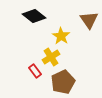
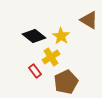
black diamond: moved 20 px down
brown triangle: rotated 24 degrees counterclockwise
brown pentagon: moved 3 px right
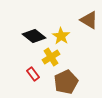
red rectangle: moved 2 px left, 3 px down
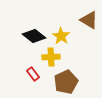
yellow cross: rotated 30 degrees clockwise
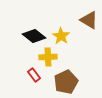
yellow cross: moved 3 px left
red rectangle: moved 1 px right, 1 px down
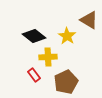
yellow star: moved 6 px right
